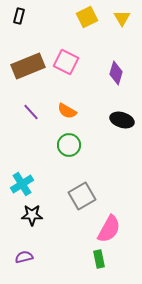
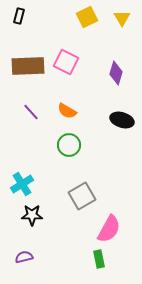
brown rectangle: rotated 20 degrees clockwise
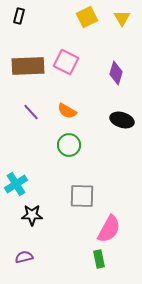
cyan cross: moved 6 px left
gray square: rotated 32 degrees clockwise
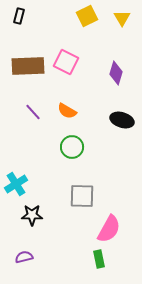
yellow square: moved 1 px up
purple line: moved 2 px right
green circle: moved 3 px right, 2 px down
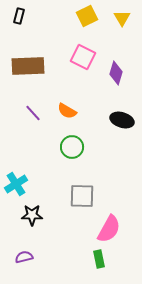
pink square: moved 17 px right, 5 px up
purple line: moved 1 px down
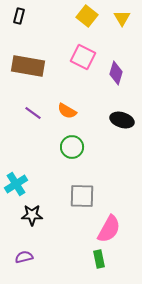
yellow square: rotated 25 degrees counterclockwise
brown rectangle: rotated 12 degrees clockwise
purple line: rotated 12 degrees counterclockwise
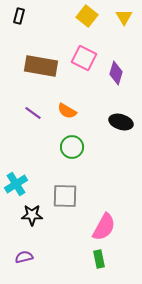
yellow triangle: moved 2 px right, 1 px up
pink square: moved 1 px right, 1 px down
brown rectangle: moved 13 px right
black ellipse: moved 1 px left, 2 px down
gray square: moved 17 px left
pink semicircle: moved 5 px left, 2 px up
